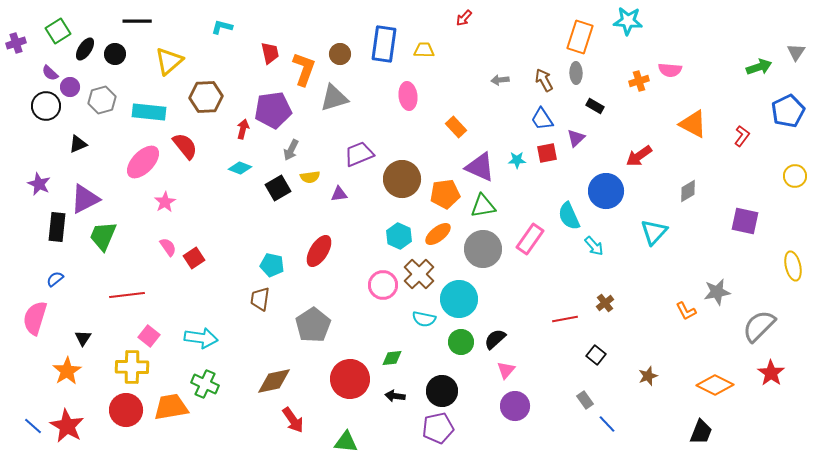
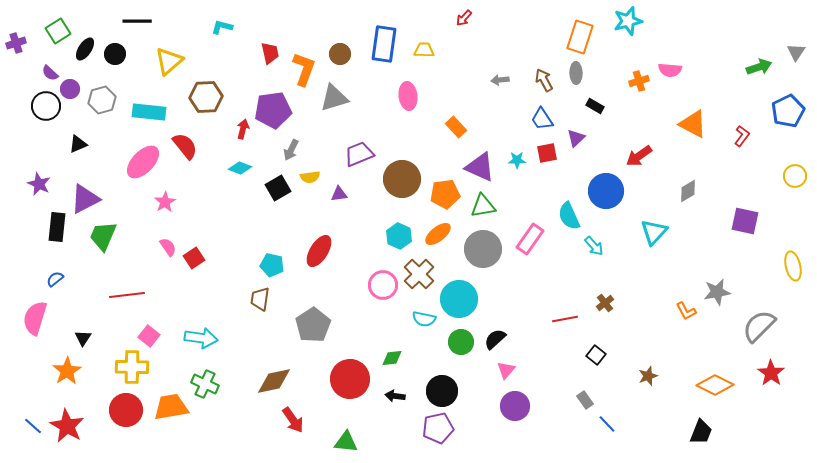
cyan star at (628, 21): rotated 20 degrees counterclockwise
purple circle at (70, 87): moved 2 px down
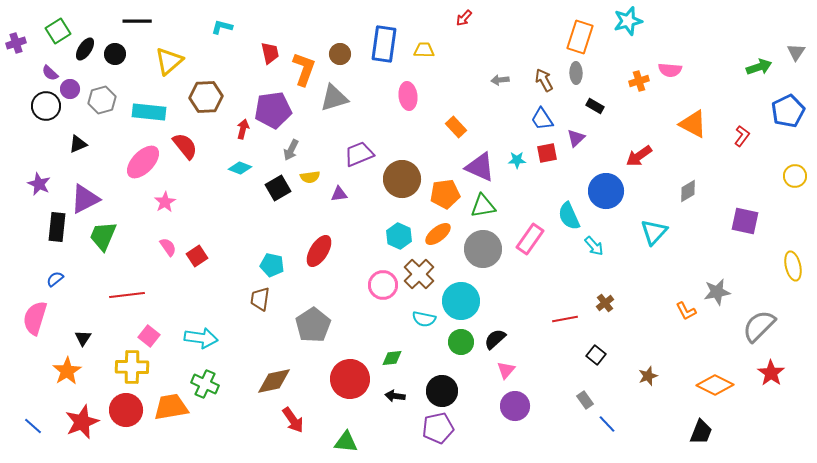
red square at (194, 258): moved 3 px right, 2 px up
cyan circle at (459, 299): moved 2 px right, 2 px down
red star at (67, 426): moved 15 px right, 4 px up; rotated 20 degrees clockwise
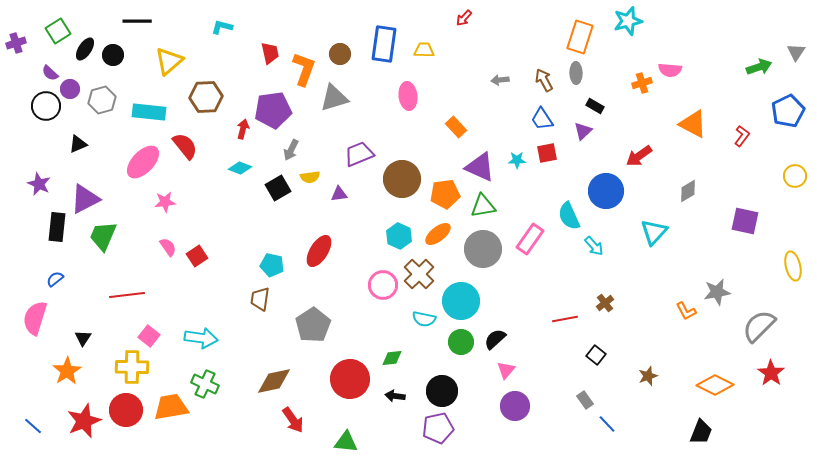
black circle at (115, 54): moved 2 px left, 1 px down
orange cross at (639, 81): moved 3 px right, 2 px down
purple triangle at (576, 138): moved 7 px right, 7 px up
pink star at (165, 202): rotated 25 degrees clockwise
red star at (82, 422): moved 2 px right, 1 px up
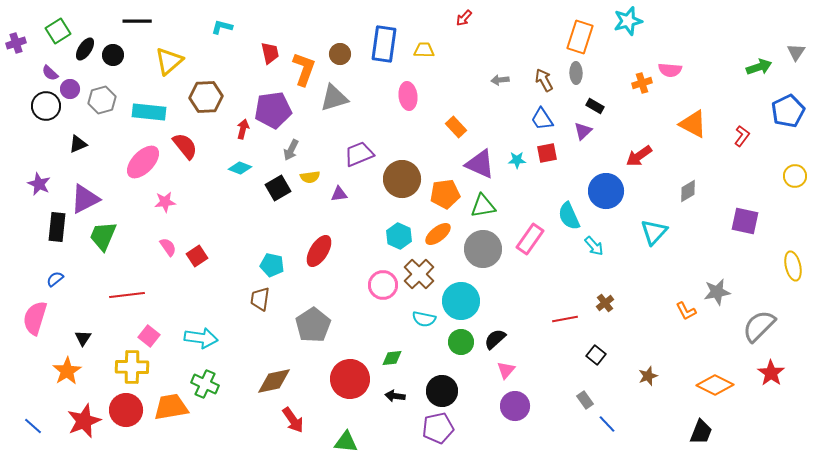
purple triangle at (480, 167): moved 3 px up
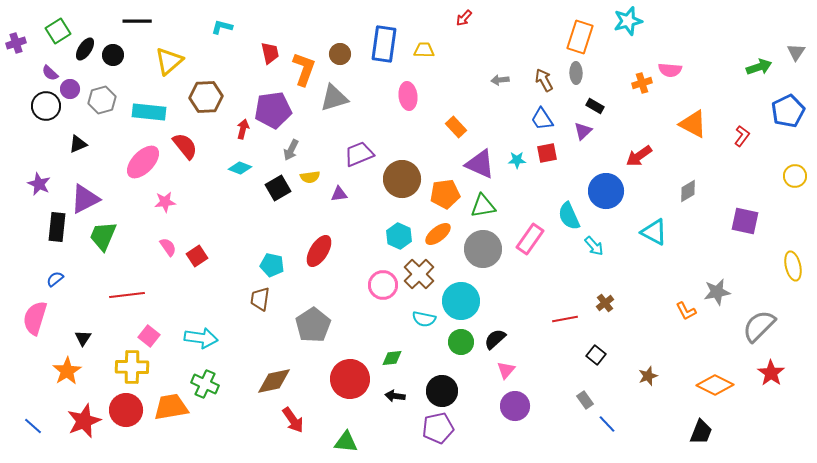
cyan triangle at (654, 232): rotated 44 degrees counterclockwise
